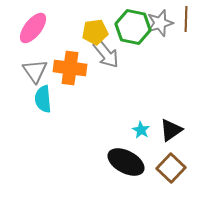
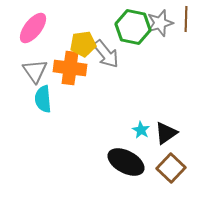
yellow pentagon: moved 12 px left, 12 px down
black triangle: moved 5 px left, 3 px down
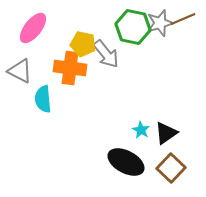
brown line: moved 3 px left; rotated 65 degrees clockwise
yellow pentagon: rotated 20 degrees clockwise
gray triangle: moved 15 px left; rotated 28 degrees counterclockwise
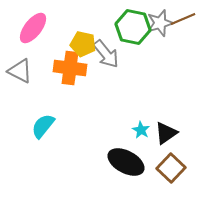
cyan semicircle: moved 27 px down; rotated 44 degrees clockwise
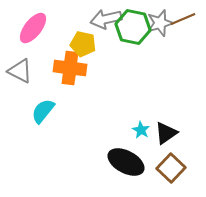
gray arrow: moved 35 px up; rotated 116 degrees clockwise
cyan semicircle: moved 15 px up
